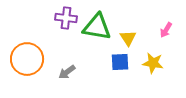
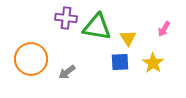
pink arrow: moved 2 px left, 1 px up
orange circle: moved 4 px right
yellow star: rotated 25 degrees clockwise
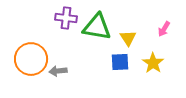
gray arrow: moved 9 px left, 1 px up; rotated 30 degrees clockwise
